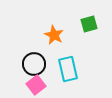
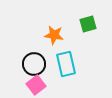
green square: moved 1 px left
orange star: rotated 18 degrees counterclockwise
cyan rectangle: moved 2 px left, 5 px up
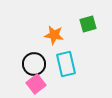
pink square: moved 1 px up
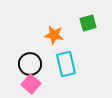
green square: moved 1 px up
black circle: moved 4 px left
pink square: moved 5 px left; rotated 12 degrees counterclockwise
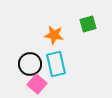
green square: moved 1 px down
cyan rectangle: moved 10 px left
pink square: moved 6 px right
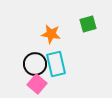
orange star: moved 3 px left, 1 px up
black circle: moved 5 px right
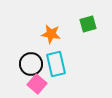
black circle: moved 4 px left
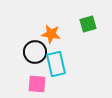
black circle: moved 4 px right, 12 px up
pink square: rotated 36 degrees counterclockwise
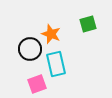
orange star: rotated 12 degrees clockwise
black circle: moved 5 px left, 3 px up
pink square: rotated 24 degrees counterclockwise
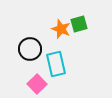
green square: moved 9 px left
orange star: moved 10 px right, 5 px up
pink square: rotated 24 degrees counterclockwise
